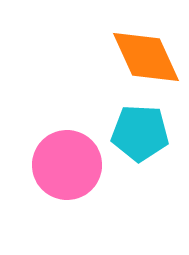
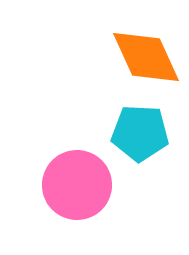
pink circle: moved 10 px right, 20 px down
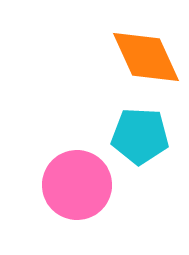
cyan pentagon: moved 3 px down
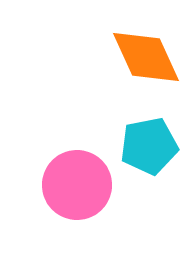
cyan pentagon: moved 9 px right, 10 px down; rotated 14 degrees counterclockwise
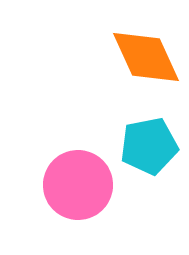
pink circle: moved 1 px right
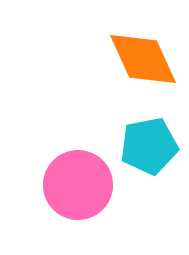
orange diamond: moved 3 px left, 2 px down
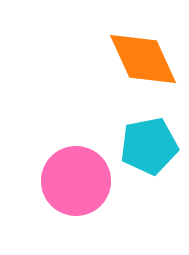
pink circle: moved 2 px left, 4 px up
